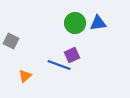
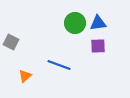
gray square: moved 1 px down
purple square: moved 26 px right, 9 px up; rotated 21 degrees clockwise
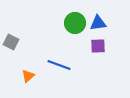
orange triangle: moved 3 px right
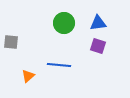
green circle: moved 11 px left
gray square: rotated 21 degrees counterclockwise
purple square: rotated 21 degrees clockwise
blue line: rotated 15 degrees counterclockwise
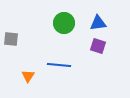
gray square: moved 3 px up
orange triangle: rotated 16 degrees counterclockwise
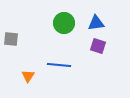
blue triangle: moved 2 px left
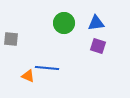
blue line: moved 12 px left, 3 px down
orange triangle: rotated 40 degrees counterclockwise
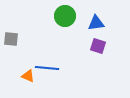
green circle: moved 1 px right, 7 px up
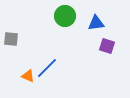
purple square: moved 9 px right
blue line: rotated 50 degrees counterclockwise
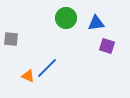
green circle: moved 1 px right, 2 px down
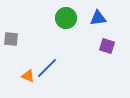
blue triangle: moved 2 px right, 5 px up
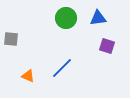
blue line: moved 15 px right
